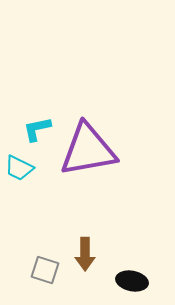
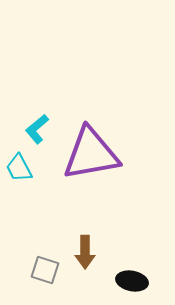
cyan L-shape: rotated 28 degrees counterclockwise
purple triangle: moved 3 px right, 4 px down
cyan trapezoid: rotated 36 degrees clockwise
brown arrow: moved 2 px up
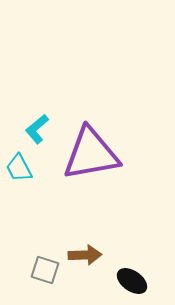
brown arrow: moved 3 px down; rotated 92 degrees counterclockwise
black ellipse: rotated 24 degrees clockwise
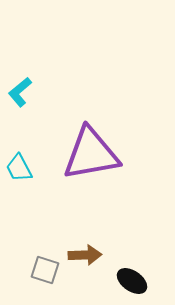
cyan L-shape: moved 17 px left, 37 px up
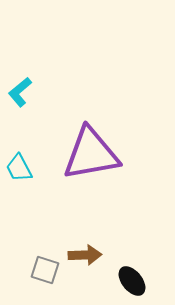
black ellipse: rotated 16 degrees clockwise
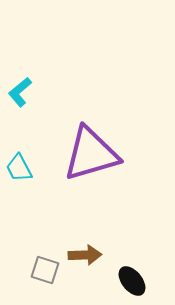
purple triangle: rotated 6 degrees counterclockwise
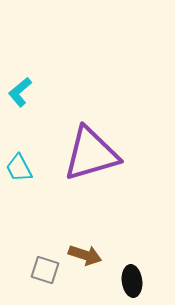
brown arrow: rotated 20 degrees clockwise
black ellipse: rotated 32 degrees clockwise
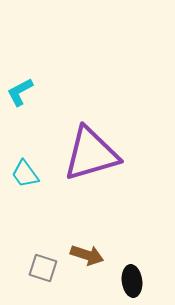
cyan L-shape: rotated 12 degrees clockwise
cyan trapezoid: moved 6 px right, 6 px down; rotated 8 degrees counterclockwise
brown arrow: moved 2 px right
gray square: moved 2 px left, 2 px up
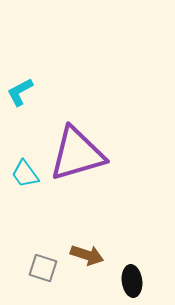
purple triangle: moved 14 px left
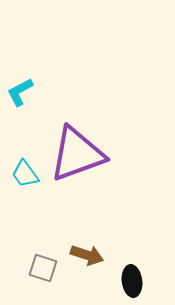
purple triangle: rotated 4 degrees counterclockwise
